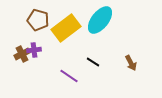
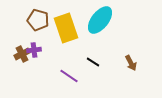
yellow rectangle: rotated 72 degrees counterclockwise
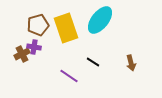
brown pentagon: moved 5 px down; rotated 30 degrees counterclockwise
purple cross: moved 3 px up; rotated 16 degrees clockwise
brown arrow: rotated 14 degrees clockwise
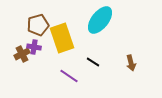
yellow rectangle: moved 4 px left, 10 px down
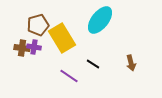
yellow rectangle: rotated 12 degrees counterclockwise
brown cross: moved 6 px up; rotated 35 degrees clockwise
black line: moved 2 px down
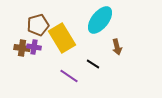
brown arrow: moved 14 px left, 16 px up
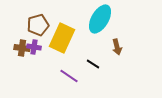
cyan ellipse: moved 1 px up; rotated 8 degrees counterclockwise
yellow rectangle: rotated 56 degrees clockwise
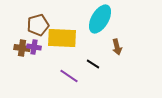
yellow rectangle: rotated 68 degrees clockwise
